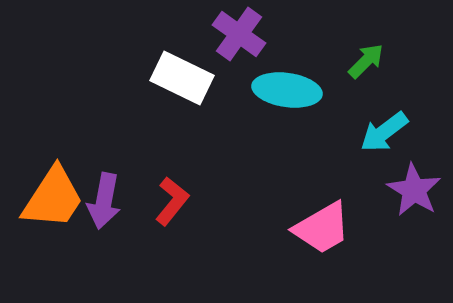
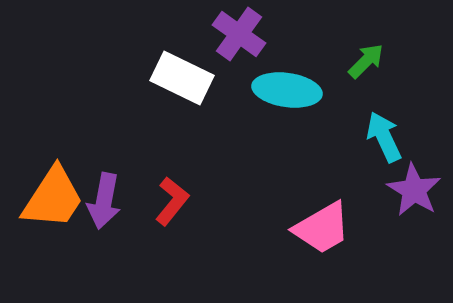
cyan arrow: moved 5 px down; rotated 102 degrees clockwise
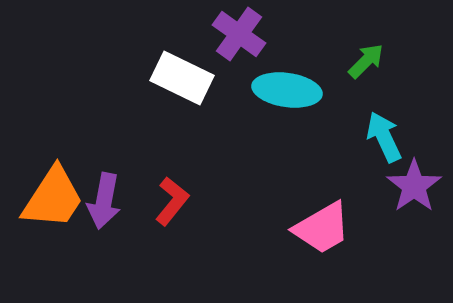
purple star: moved 4 px up; rotated 6 degrees clockwise
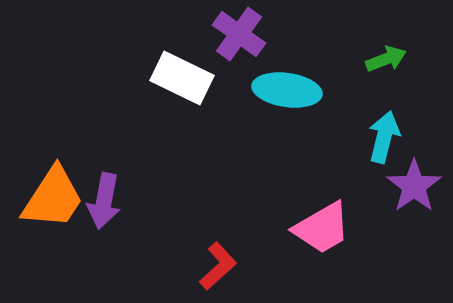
green arrow: moved 20 px right, 2 px up; rotated 24 degrees clockwise
cyan arrow: rotated 39 degrees clockwise
red L-shape: moved 46 px right, 65 px down; rotated 9 degrees clockwise
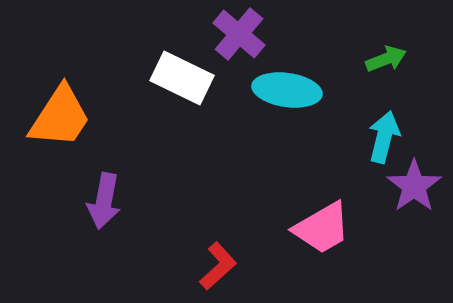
purple cross: rotated 4 degrees clockwise
orange trapezoid: moved 7 px right, 81 px up
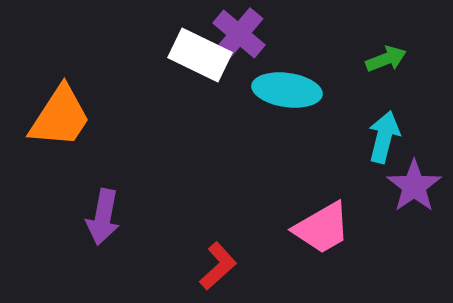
white rectangle: moved 18 px right, 23 px up
purple arrow: moved 1 px left, 16 px down
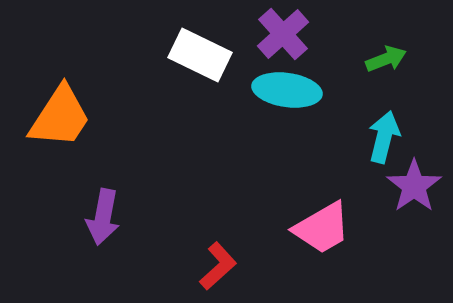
purple cross: moved 44 px right; rotated 8 degrees clockwise
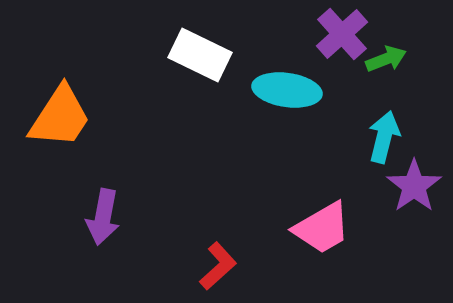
purple cross: moved 59 px right
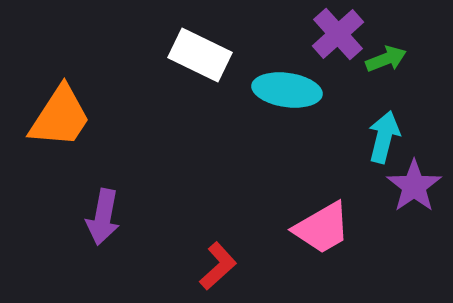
purple cross: moved 4 px left
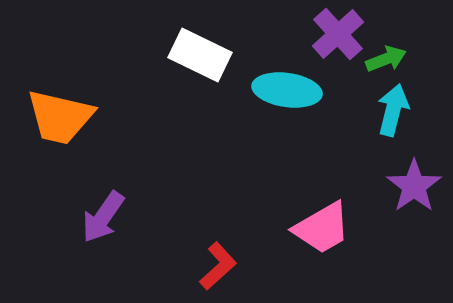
orange trapezoid: rotated 70 degrees clockwise
cyan arrow: moved 9 px right, 27 px up
purple arrow: rotated 24 degrees clockwise
